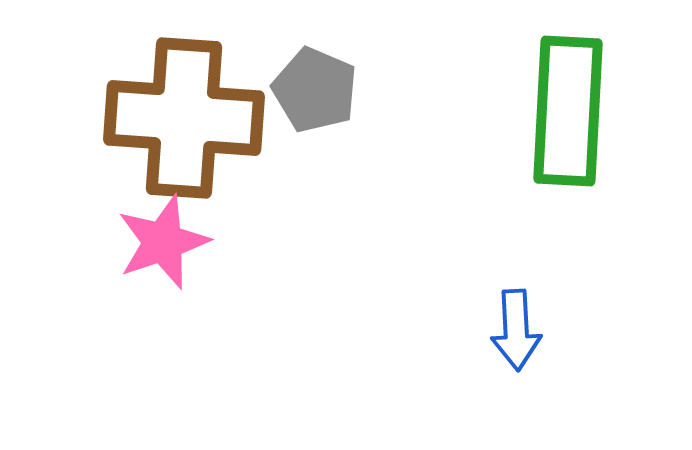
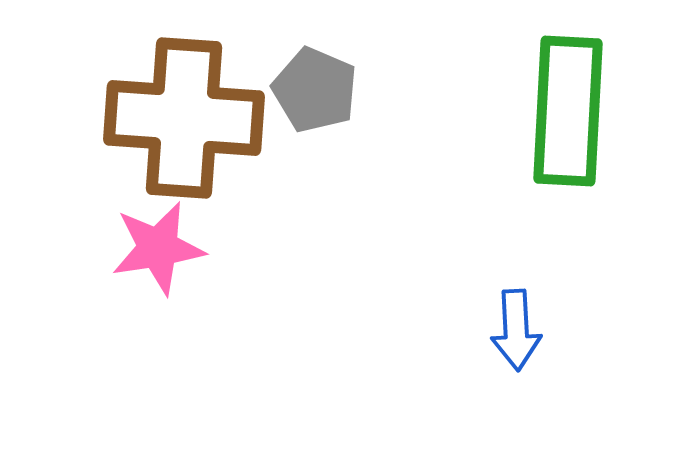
pink star: moved 5 px left, 6 px down; rotated 10 degrees clockwise
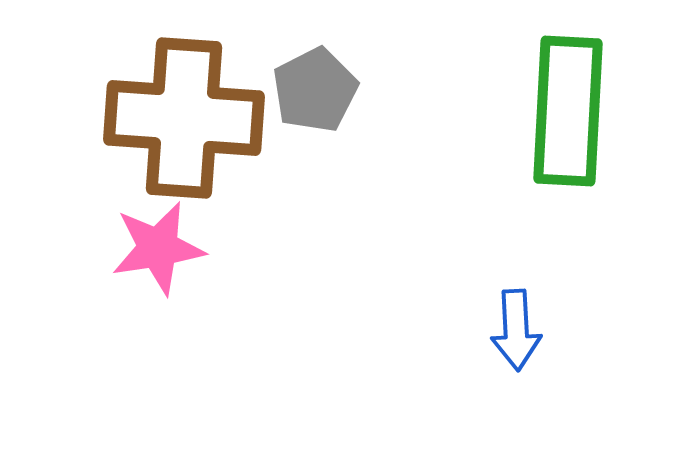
gray pentagon: rotated 22 degrees clockwise
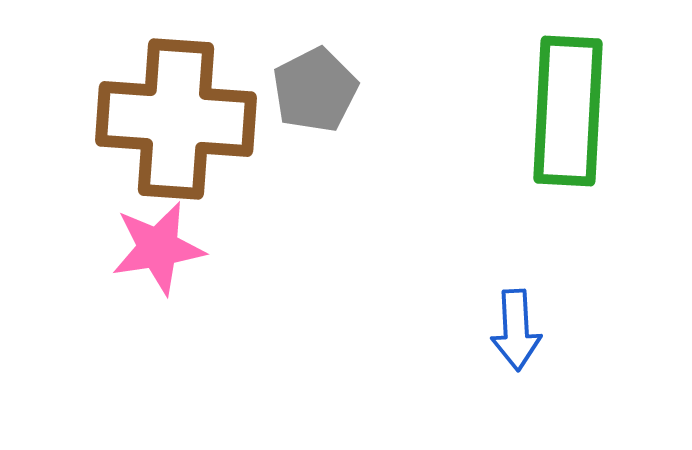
brown cross: moved 8 px left, 1 px down
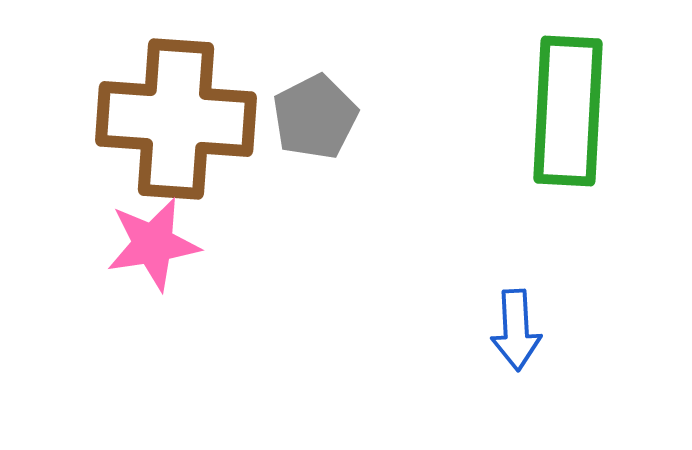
gray pentagon: moved 27 px down
pink star: moved 5 px left, 4 px up
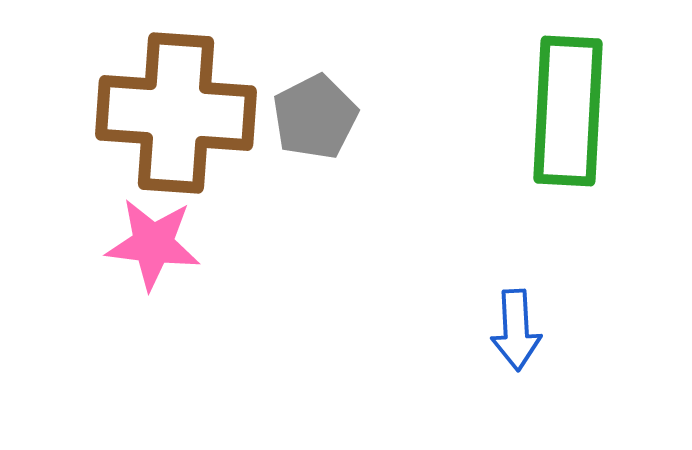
brown cross: moved 6 px up
pink star: rotated 16 degrees clockwise
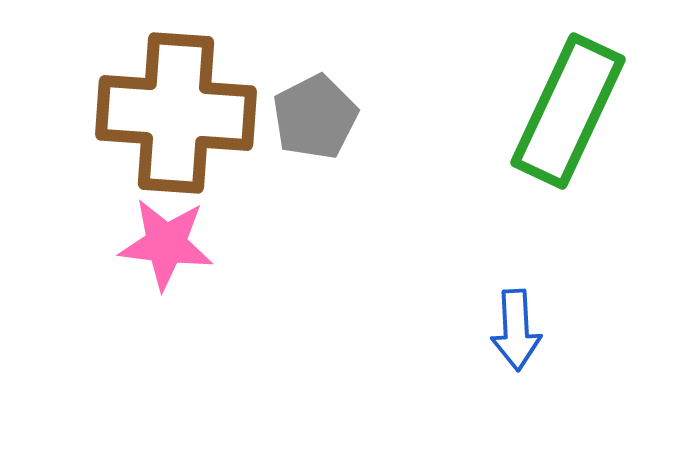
green rectangle: rotated 22 degrees clockwise
pink star: moved 13 px right
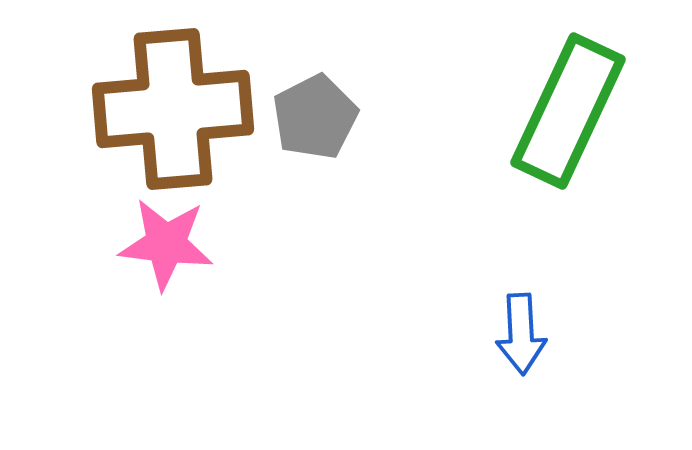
brown cross: moved 3 px left, 4 px up; rotated 9 degrees counterclockwise
blue arrow: moved 5 px right, 4 px down
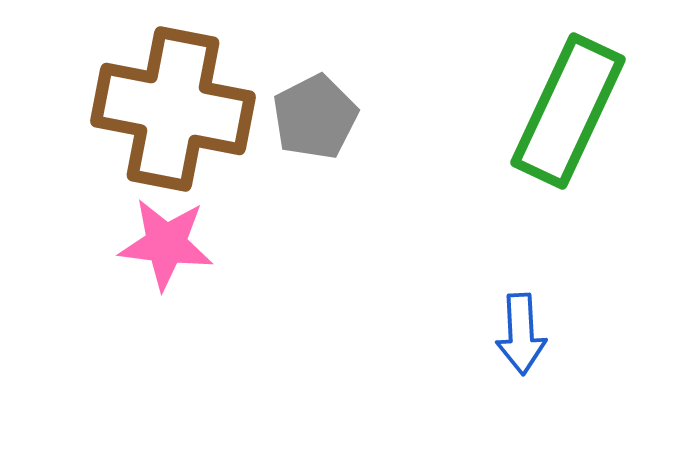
brown cross: rotated 16 degrees clockwise
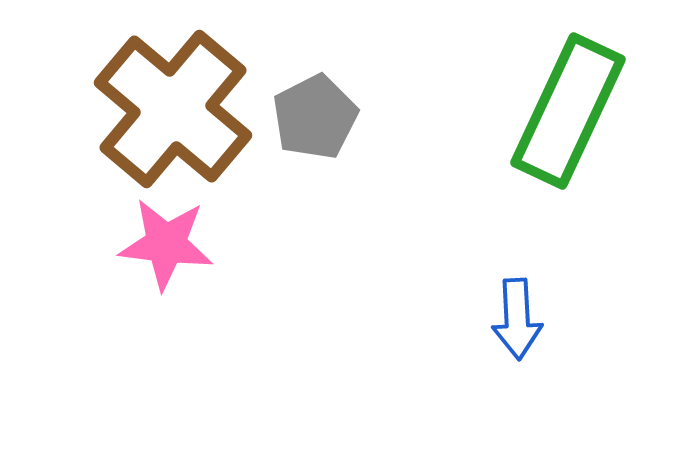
brown cross: rotated 29 degrees clockwise
blue arrow: moved 4 px left, 15 px up
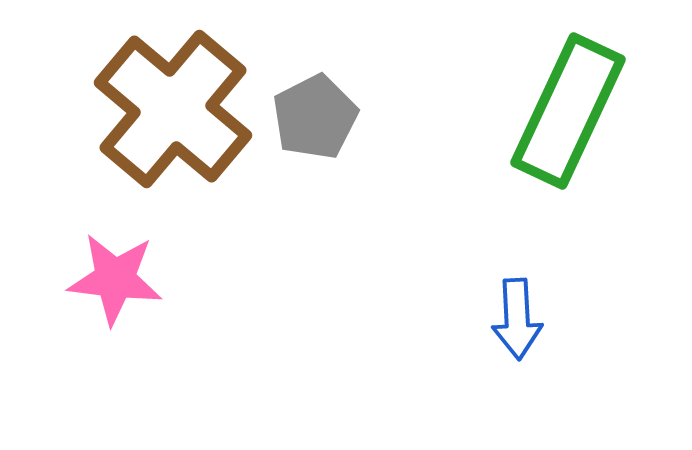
pink star: moved 51 px left, 35 px down
